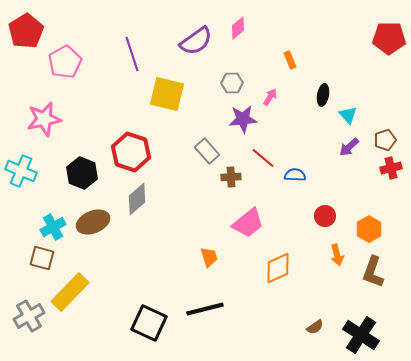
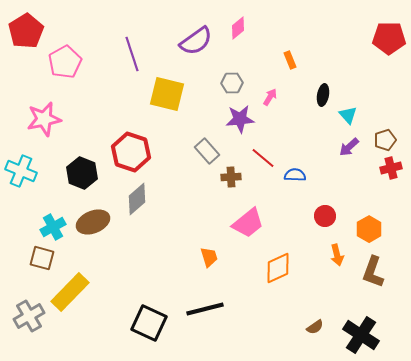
purple star at (243, 119): moved 3 px left
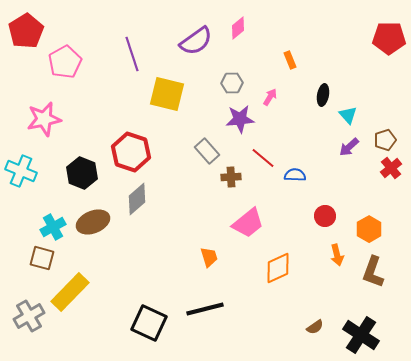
red cross at (391, 168): rotated 25 degrees counterclockwise
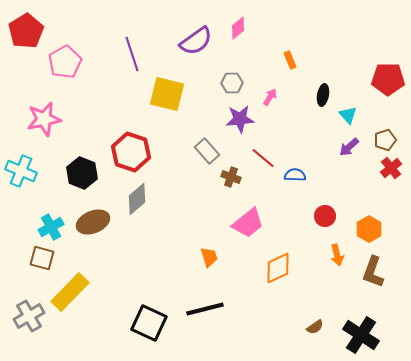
red pentagon at (389, 38): moved 1 px left, 41 px down
brown cross at (231, 177): rotated 24 degrees clockwise
cyan cross at (53, 227): moved 2 px left
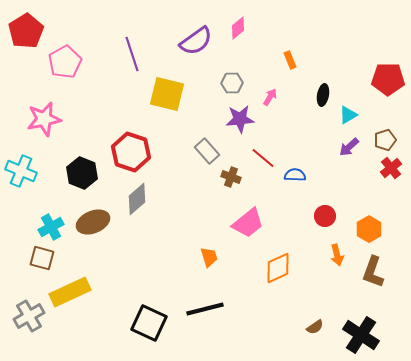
cyan triangle at (348, 115): rotated 42 degrees clockwise
yellow rectangle at (70, 292): rotated 21 degrees clockwise
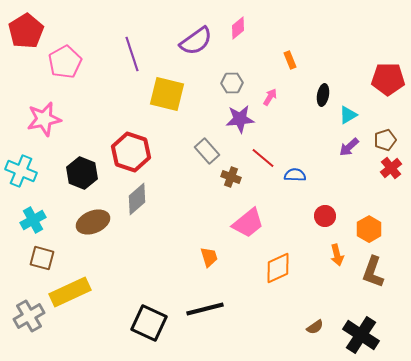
cyan cross at (51, 227): moved 18 px left, 7 px up
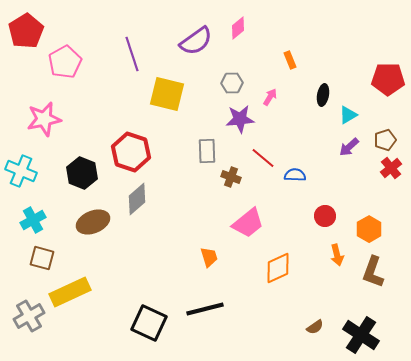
gray rectangle at (207, 151): rotated 40 degrees clockwise
